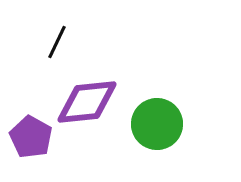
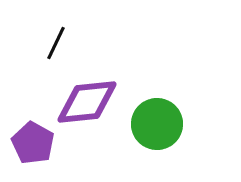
black line: moved 1 px left, 1 px down
purple pentagon: moved 2 px right, 6 px down
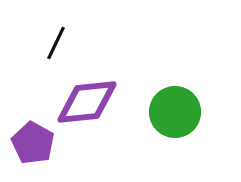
green circle: moved 18 px right, 12 px up
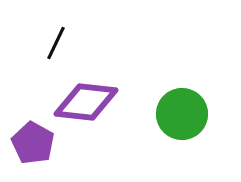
purple diamond: moved 1 px left; rotated 12 degrees clockwise
green circle: moved 7 px right, 2 px down
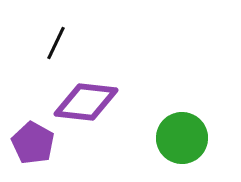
green circle: moved 24 px down
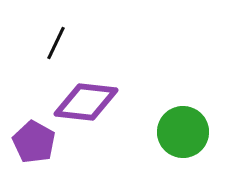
green circle: moved 1 px right, 6 px up
purple pentagon: moved 1 px right, 1 px up
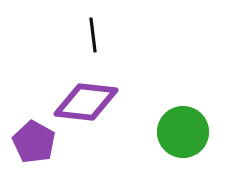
black line: moved 37 px right, 8 px up; rotated 32 degrees counterclockwise
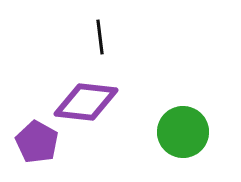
black line: moved 7 px right, 2 px down
purple pentagon: moved 3 px right
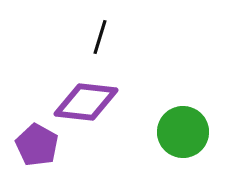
black line: rotated 24 degrees clockwise
purple pentagon: moved 3 px down
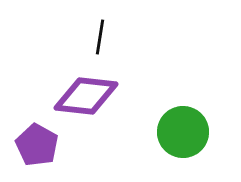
black line: rotated 8 degrees counterclockwise
purple diamond: moved 6 px up
